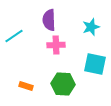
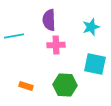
cyan line: rotated 24 degrees clockwise
green hexagon: moved 2 px right, 1 px down
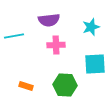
purple semicircle: rotated 95 degrees counterclockwise
cyan square: rotated 15 degrees counterclockwise
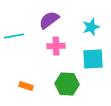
purple semicircle: rotated 150 degrees clockwise
pink cross: moved 1 px down
cyan square: moved 2 px left, 5 px up
green hexagon: moved 2 px right, 1 px up
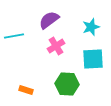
pink cross: rotated 30 degrees counterclockwise
orange rectangle: moved 4 px down
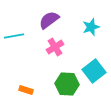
pink cross: moved 1 px left, 1 px down
cyan square: moved 1 px right, 12 px down; rotated 35 degrees counterclockwise
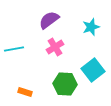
cyan line: moved 13 px down
cyan square: moved 1 px left, 1 px up
green hexagon: moved 2 px left
orange rectangle: moved 1 px left, 2 px down
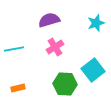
purple semicircle: rotated 20 degrees clockwise
cyan star: moved 5 px right, 4 px up
orange rectangle: moved 7 px left, 4 px up; rotated 32 degrees counterclockwise
